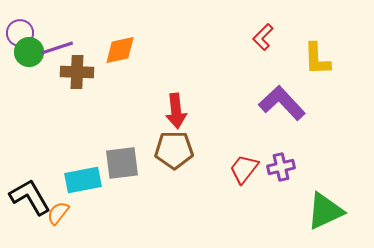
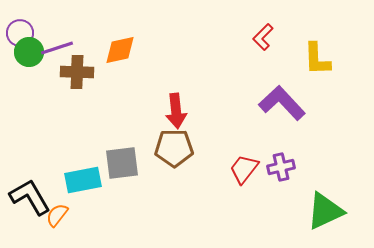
brown pentagon: moved 2 px up
orange semicircle: moved 1 px left, 2 px down
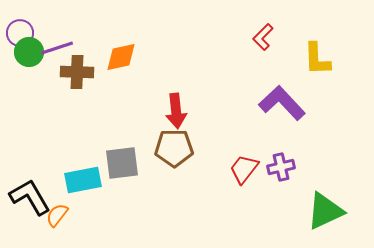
orange diamond: moved 1 px right, 7 px down
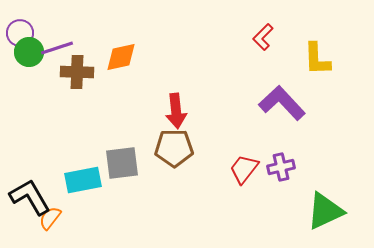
orange semicircle: moved 7 px left, 3 px down
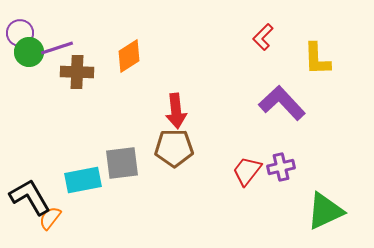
orange diamond: moved 8 px right, 1 px up; rotated 20 degrees counterclockwise
red trapezoid: moved 3 px right, 2 px down
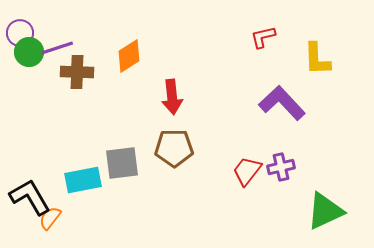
red L-shape: rotated 32 degrees clockwise
red arrow: moved 4 px left, 14 px up
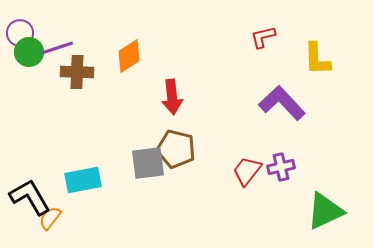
brown pentagon: moved 2 px right, 1 px down; rotated 15 degrees clockwise
gray square: moved 26 px right
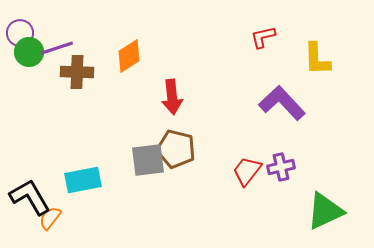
gray square: moved 3 px up
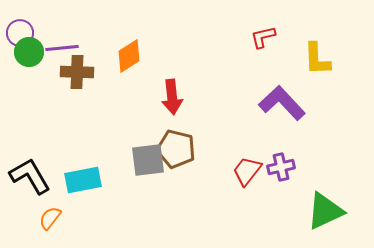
purple line: moved 5 px right; rotated 12 degrees clockwise
black L-shape: moved 21 px up
